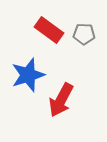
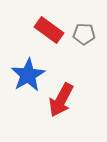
blue star: rotated 12 degrees counterclockwise
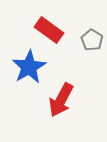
gray pentagon: moved 8 px right, 6 px down; rotated 30 degrees clockwise
blue star: moved 1 px right, 8 px up
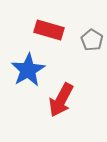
red rectangle: rotated 20 degrees counterclockwise
blue star: moved 1 px left, 3 px down
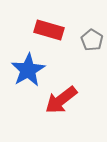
red arrow: rotated 24 degrees clockwise
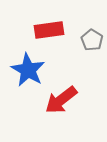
red rectangle: rotated 24 degrees counterclockwise
blue star: rotated 12 degrees counterclockwise
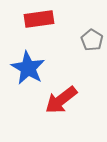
red rectangle: moved 10 px left, 11 px up
blue star: moved 2 px up
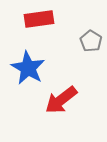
gray pentagon: moved 1 px left, 1 px down
